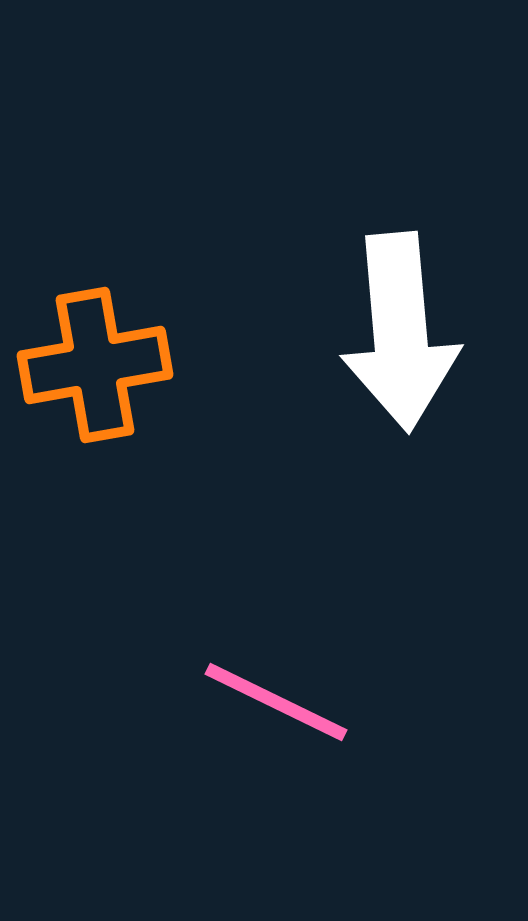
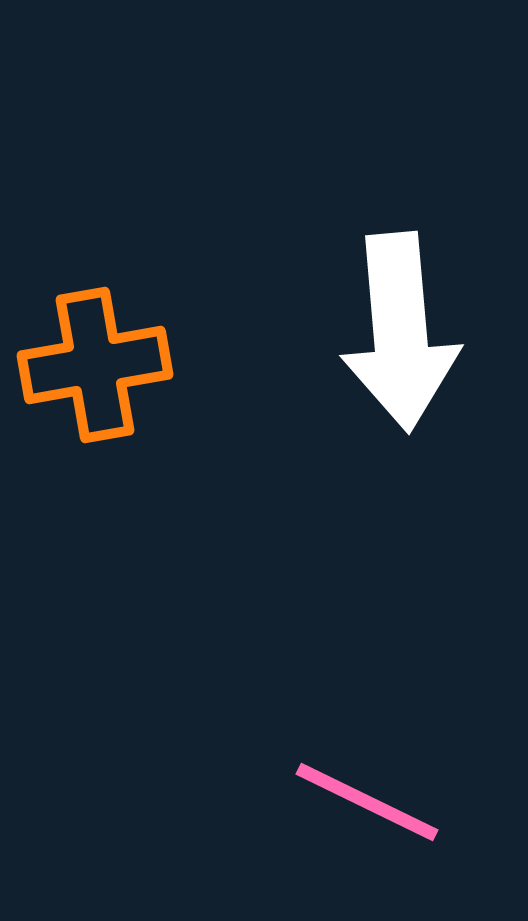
pink line: moved 91 px right, 100 px down
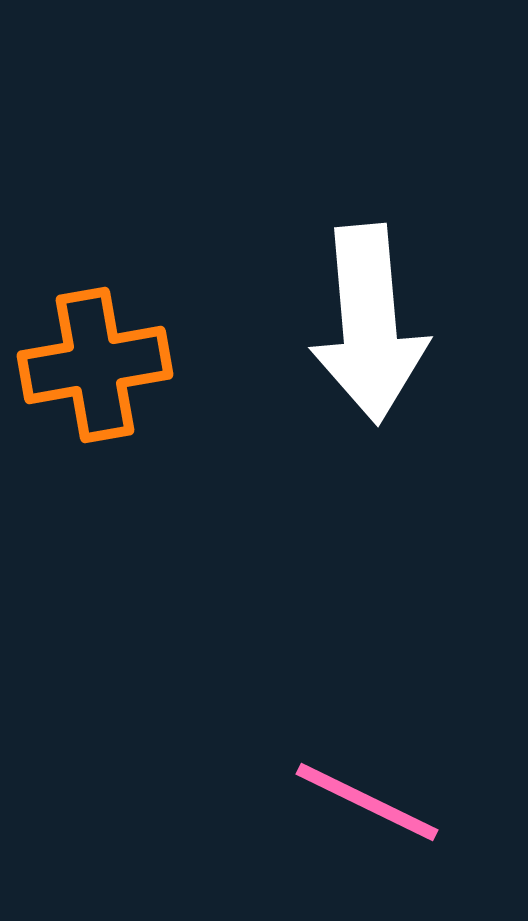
white arrow: moved 31 px left, 8 px up
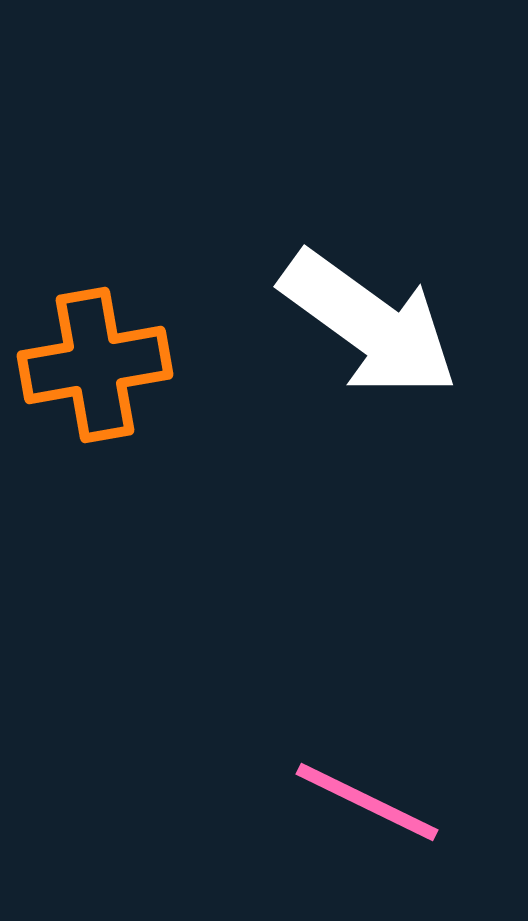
white arrow: rotated 49 degrees counterclockwise
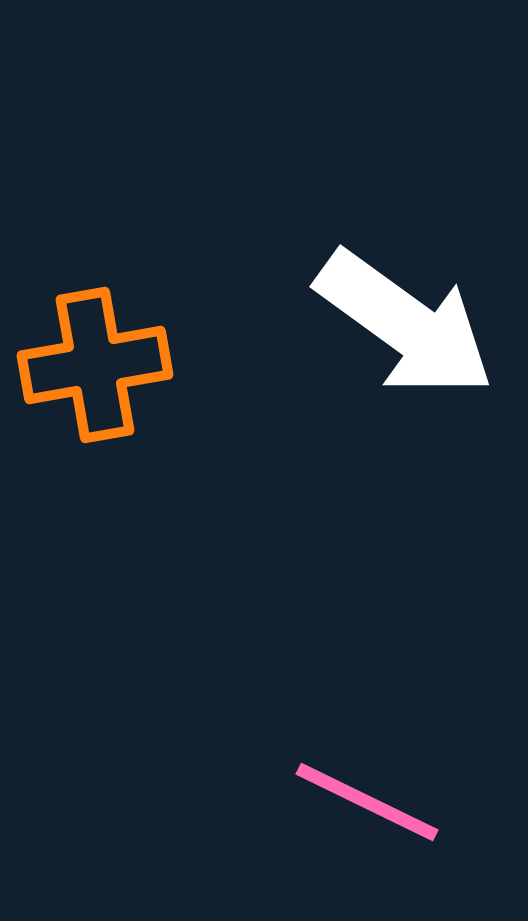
white arrow: moved 36 px right
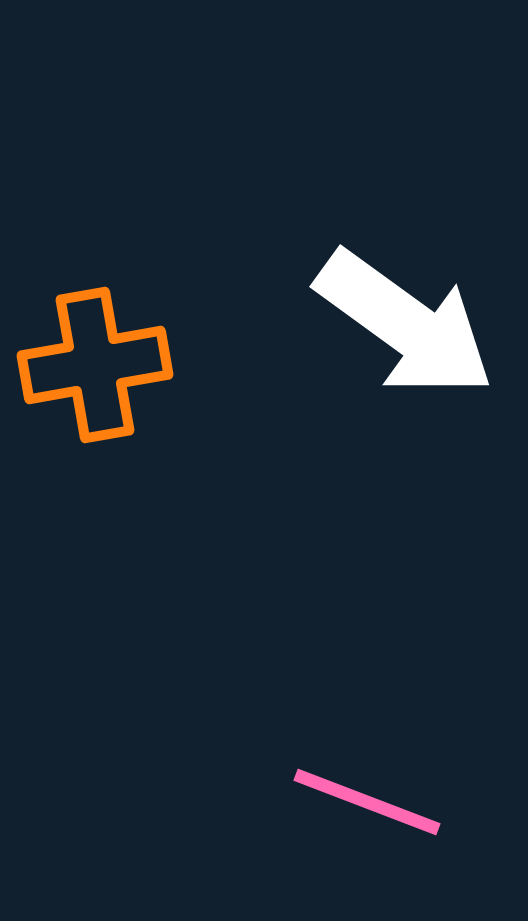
pink line: rotated 5 degrees counterclockwise
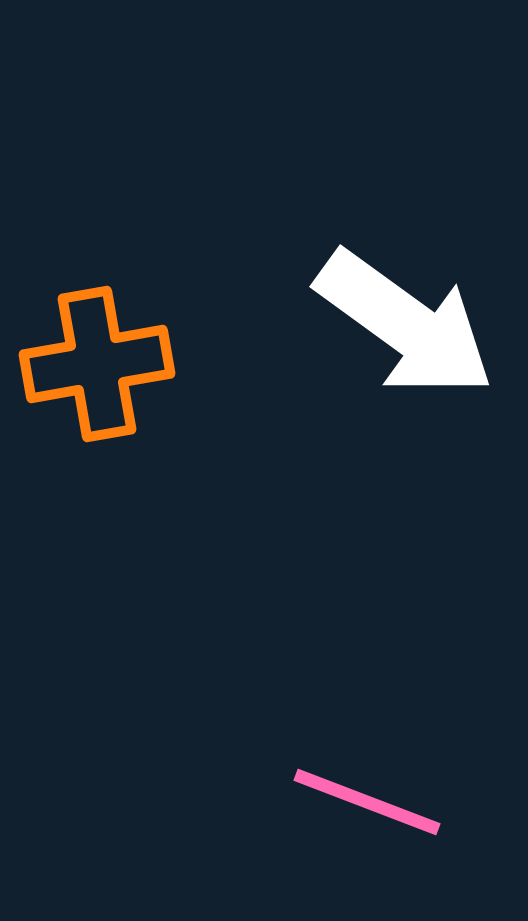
orange cross: moved 2 px right, 1 px up
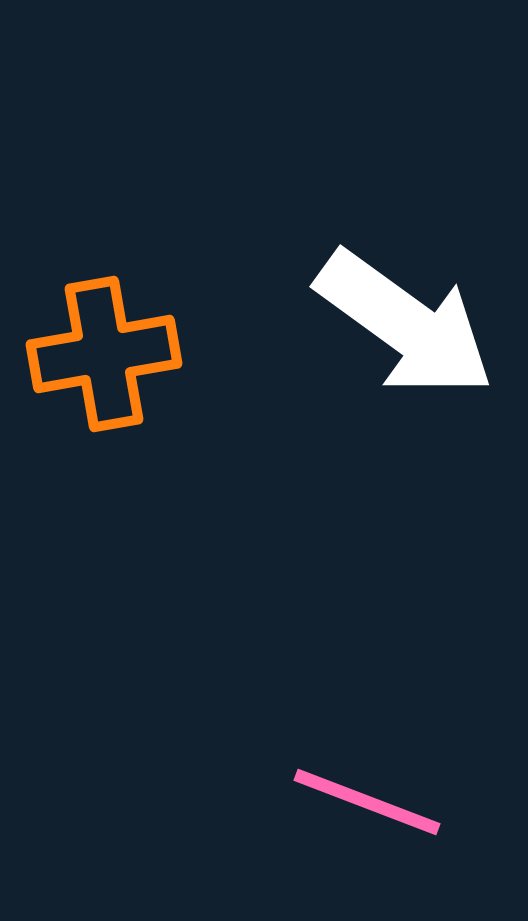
orange cross: moved 7 px right, 10 px up
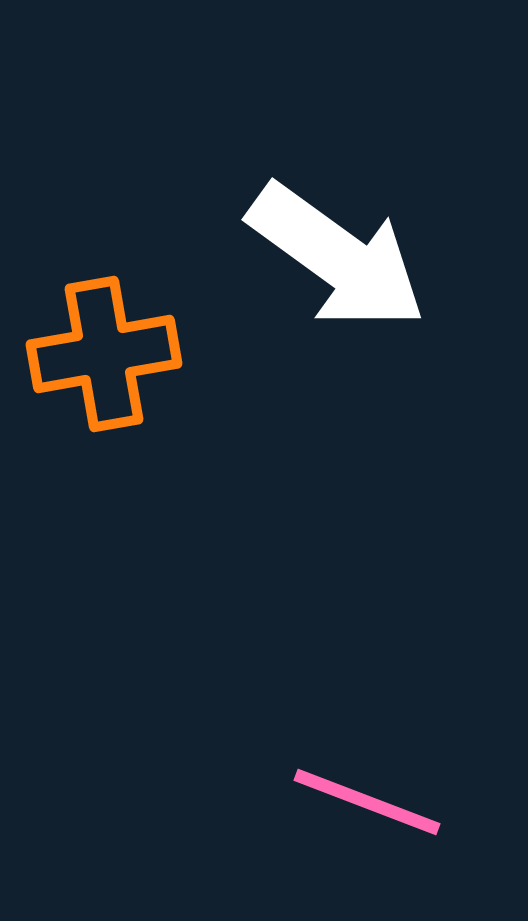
white arrow: moved 68 px left, 67 px up
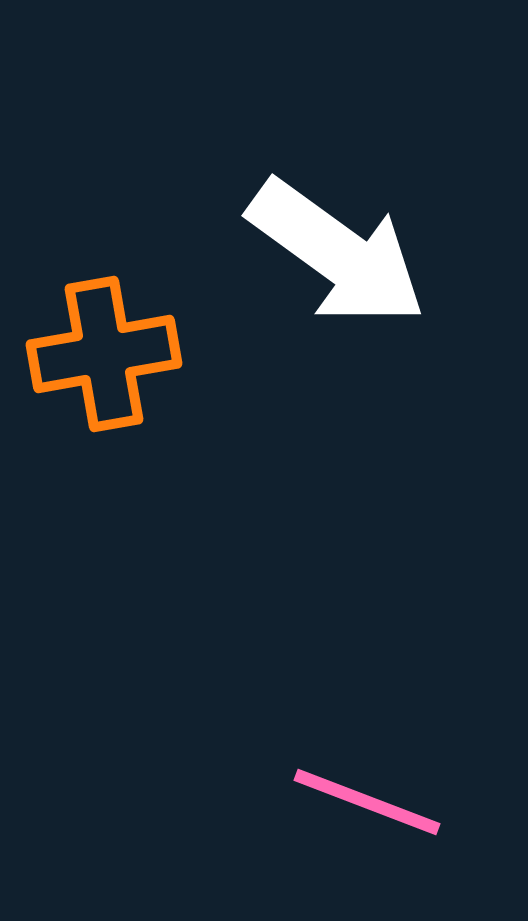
white arrow: moved 4 px up
